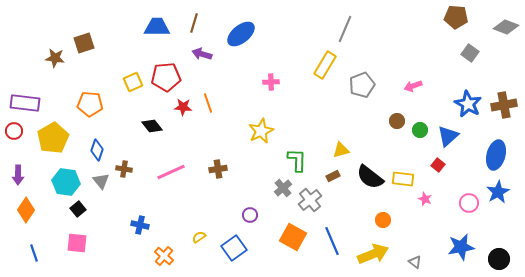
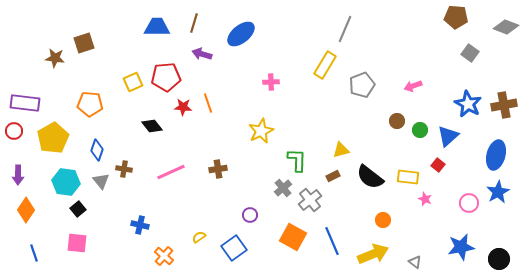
yellow rectangle at (403, 179): moved 5 px right, 2 px up
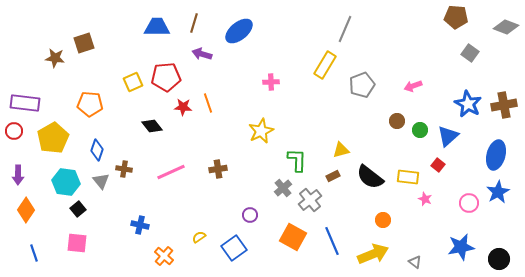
blue ellipse at (241, 34): moved 2 px left, 3 px up
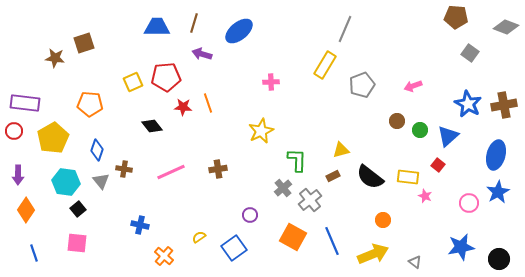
pink star at (425, 199): moved 3 px up
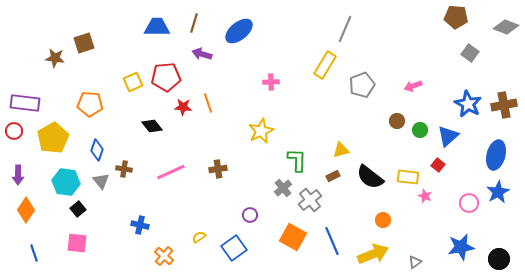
gray triangle at (415, 262): rotated 48 degrees clockwise
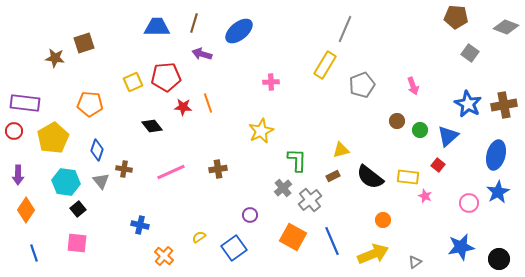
pink arrow at (413, 86): rotated 90 degrees counterclockwise
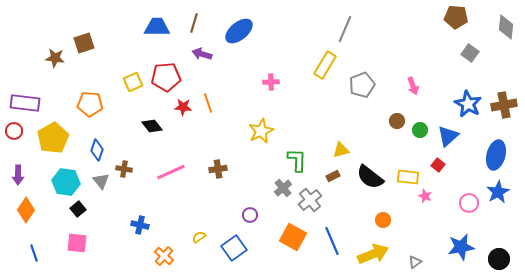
gray diamond at (506, 27): rotated 75 degrees clockwise
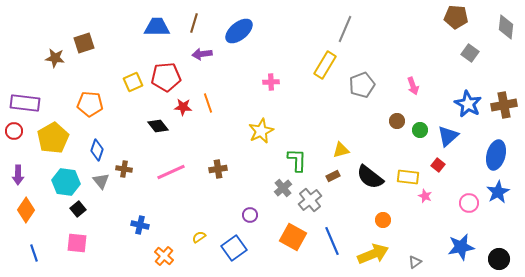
purple arrow at (202, 54): rotated 24 degrees counterclockwise
black diamond at (152, 126): moved 6 px right
